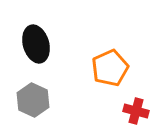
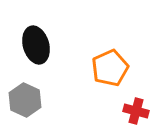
black ellipse: moved 1 px down
gray hexagon: moved 8 px left
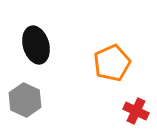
orange pentagon: moved 2 px right, 5 px up
red cross: rotated 10 degrees clockwise
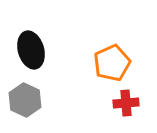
black ellipse: moved 5 px left, 5 px down
red cross: moved 10 px left, 8 px up; rotated 30 degrees counterclockwise
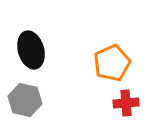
gray hexagon: rotated 12 degrees counterclockwise
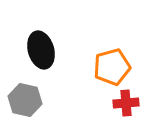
black ellipse: moved 10 px right
orange pentagon: moved 4 px down; rotated 9 degrees clockwise
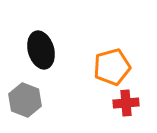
gray hexagon: rotated 8 degrees clockwise
